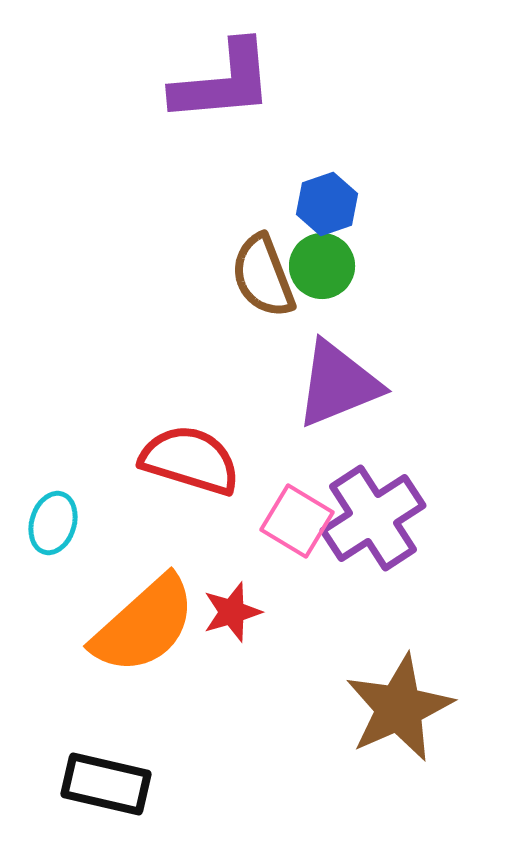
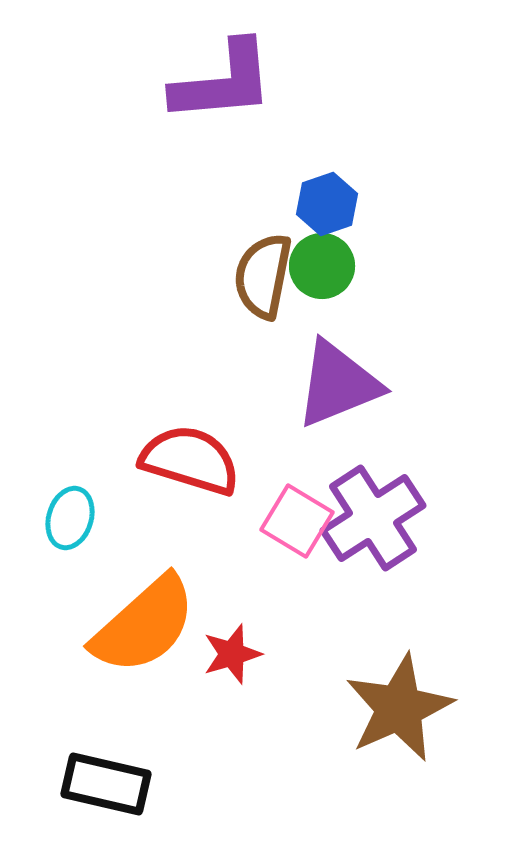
brown semicircle: rotated 32 degrees clockwise
cyan ellipse: moved 17 px right, 5 px up
red star: moved 42 px down
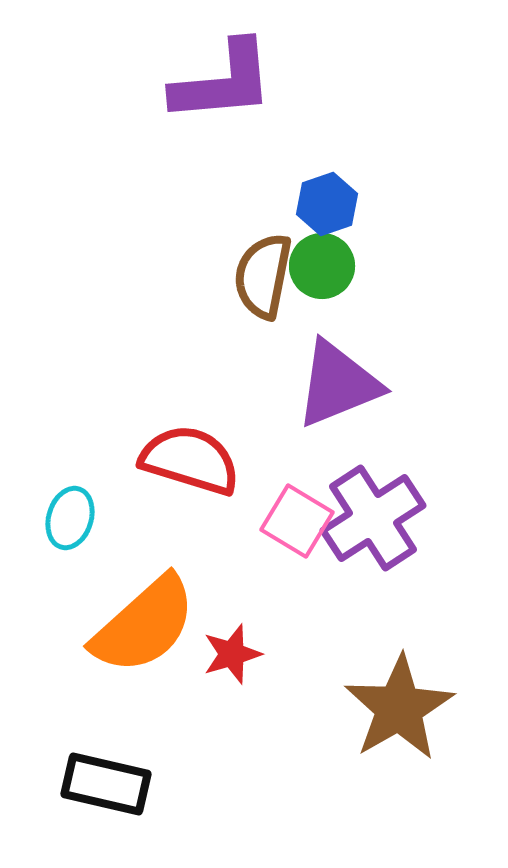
brown star: rotated 6 degrees counterclockwise
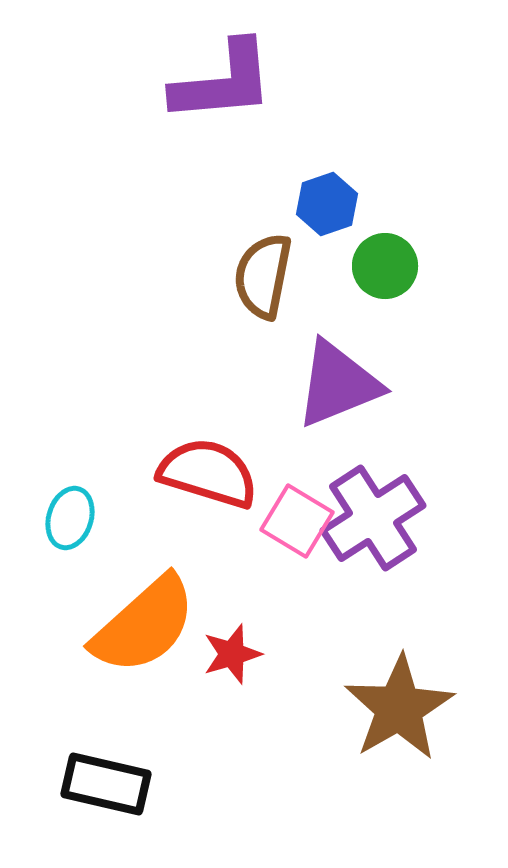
green circle: moved 63 px right
red semicircle: moved 18 px right, 13 px down
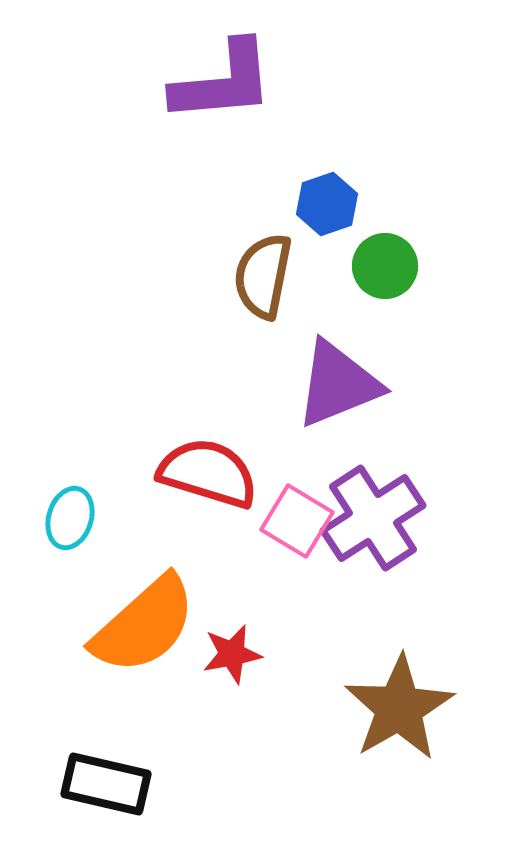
red star: rotated 6 degrees clockwise
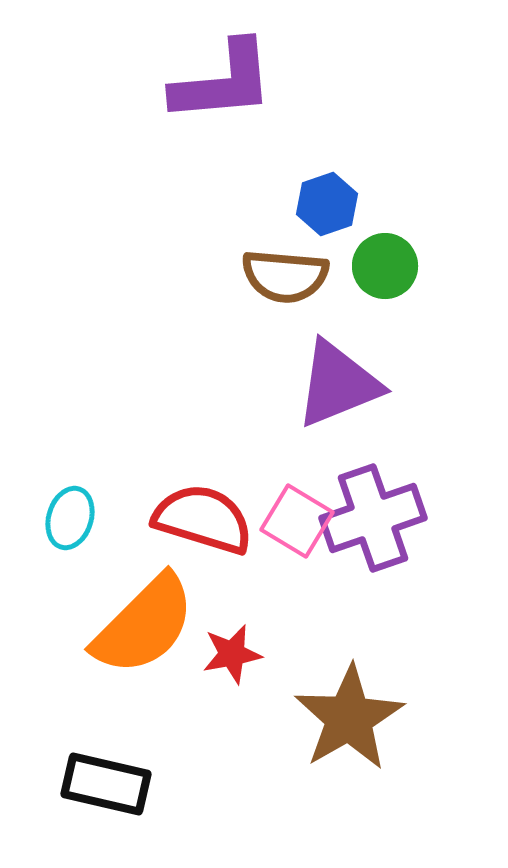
brown semicircle: moved 22 px right; rotated 96 degrees counterclockwise
red semicircle: moved 5 px left, 46 px down
purple cross: rotated 14 degrees clockwise
orange semicircle: rotated 3 degrees counterclockwise
brown star: moved 50 px left, 10 px down
